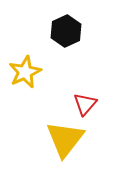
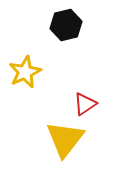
black hexagon: moved 6 px up; rotated 12 degrees clockwise
red triangle: rotated 15 degrees clockwise
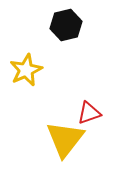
yellow star: moved 1 px right, 2 px up
red triangle: moved 4 px right, 9 px down; rotated 15 degrees clockwise
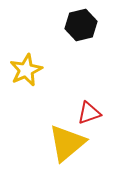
black hexagon: moved 15 px right
yellow triangle: moved 2 px right, 4 px down; rotated 12 degrees clockwise
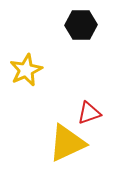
black hexagon: rotated 12 degrees clockwise
yellow triangle: rotated 15 degrees clockwise
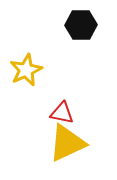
red triangle: moved 27 px left; rotated 30 degrees clockwise
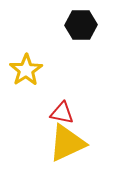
yellow star: rotated 8 degrees counterclockwise
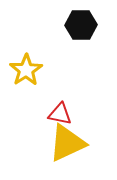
red triangle: moved 2 px left, 1 px down
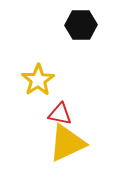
yellow star: moved 12 px right, 10 px down
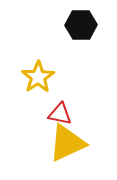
yellow star: moved 3 px up
